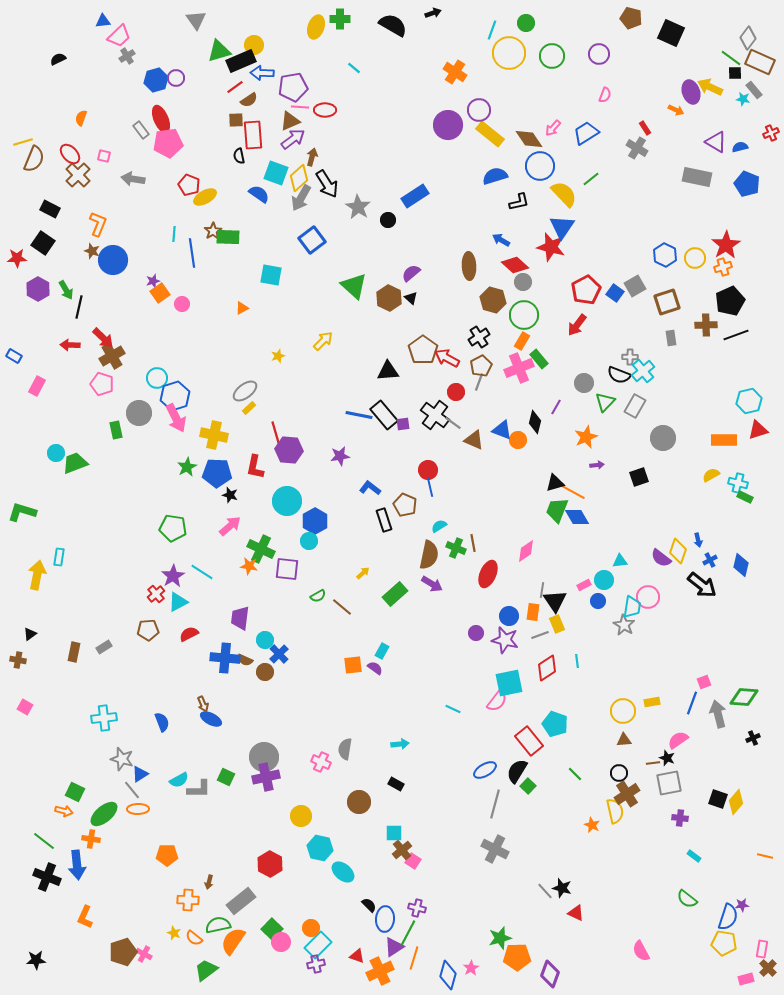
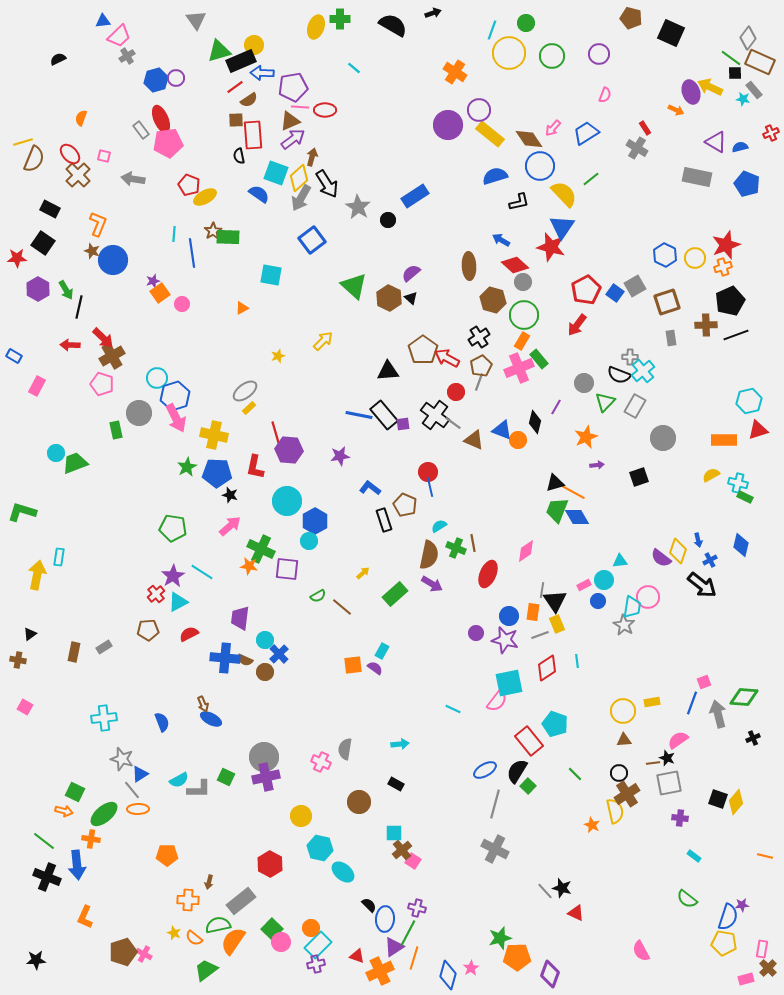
red star at (726, 245): rotated 12 degrees clockwise
red circle at (428, 470): moved 2 px down
blue diamond at (741, 565): moved 20 px up
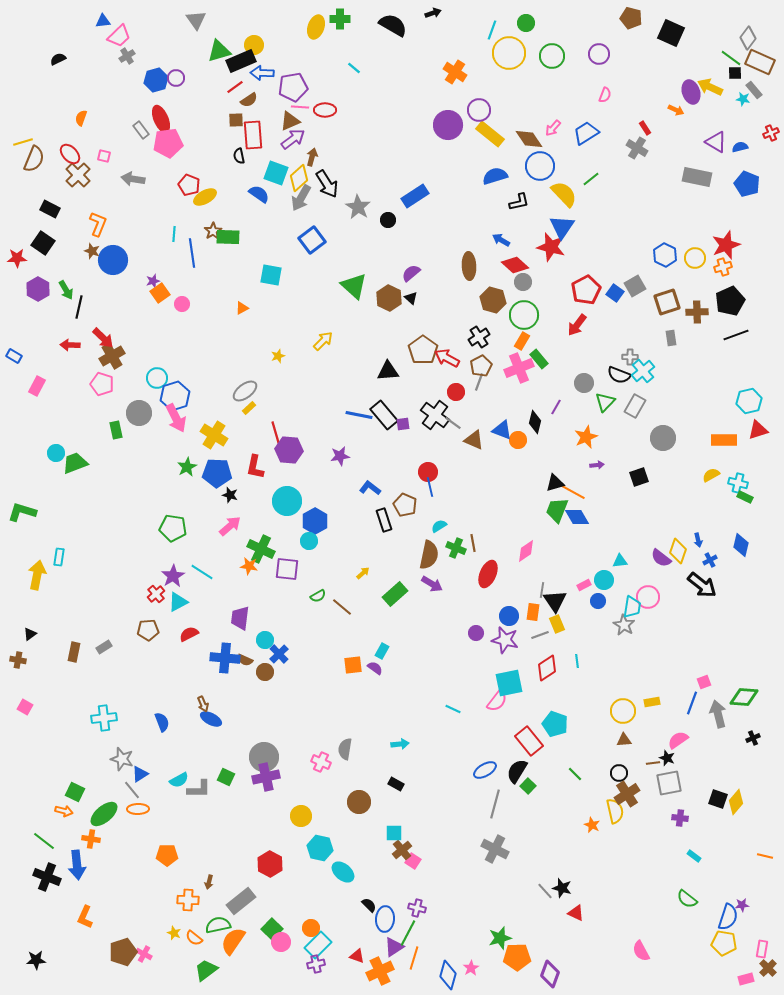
brown cross at (706, 325): moved 9 px left, 13 px up
yellow cross at (214, 435): rotated 20 degrees clockwise
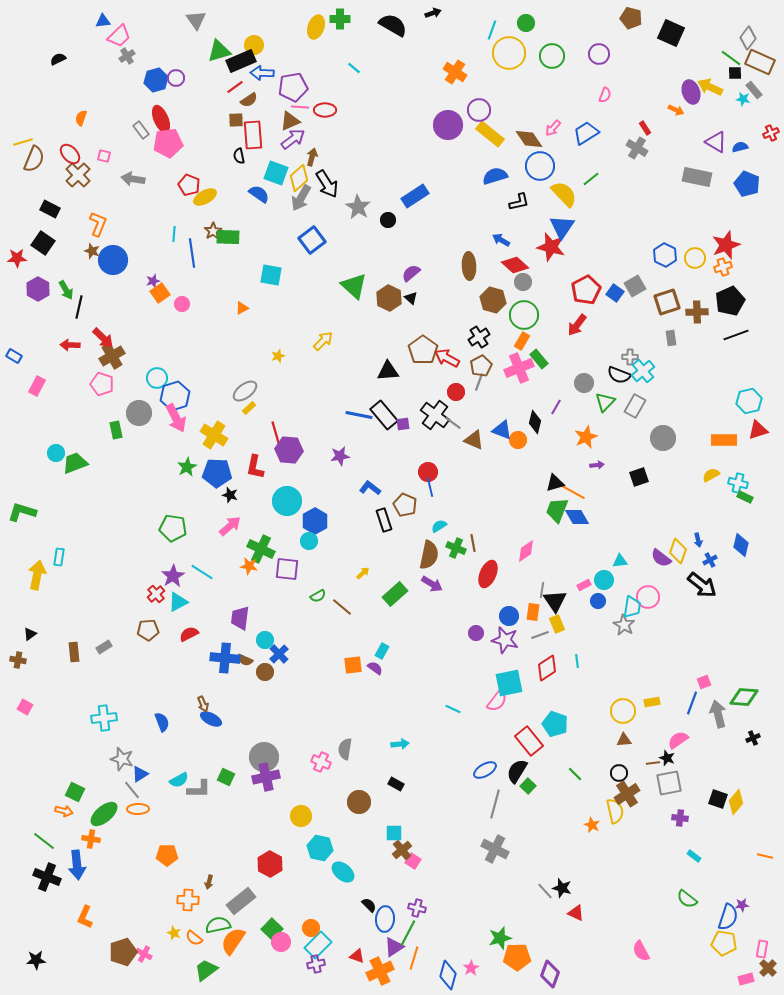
brown rectangle at (74, 652): rotated 18 degrees counterclockwise
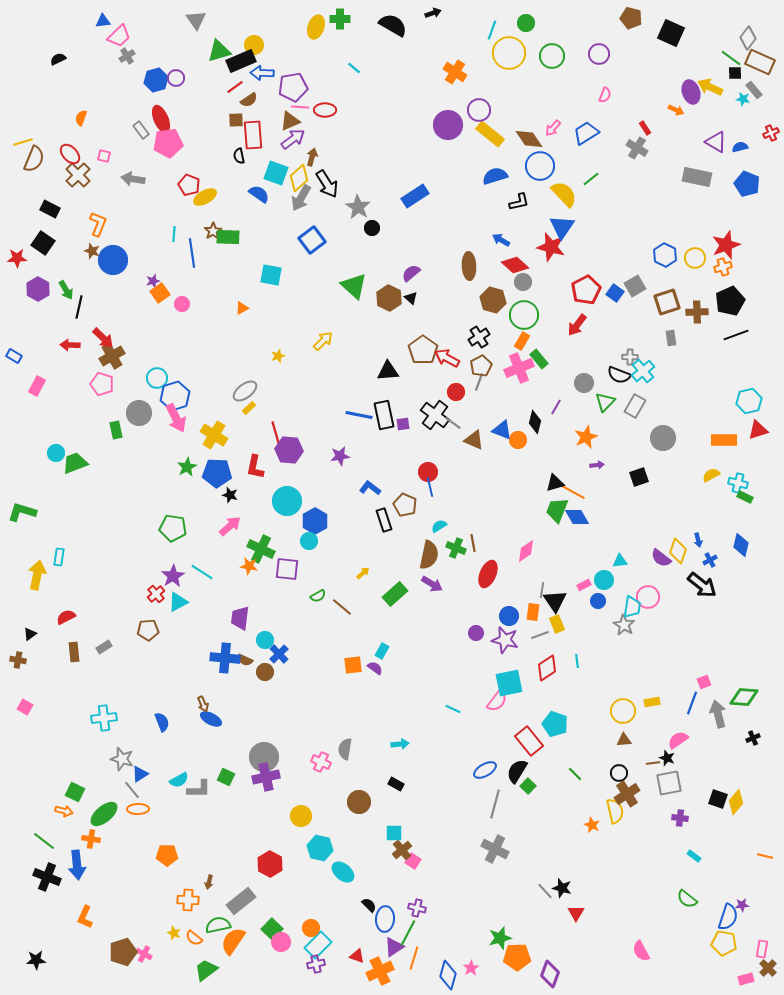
black circle at (388, 220): moved 16 px left, 8 px down
black rectangle at (384, 415): rotated 28 degrees clockwise
red semicircle at (189, 634): moved 123 px left, 17 px up
red triangle at (576, 913): rotated 36 degrees clockwise
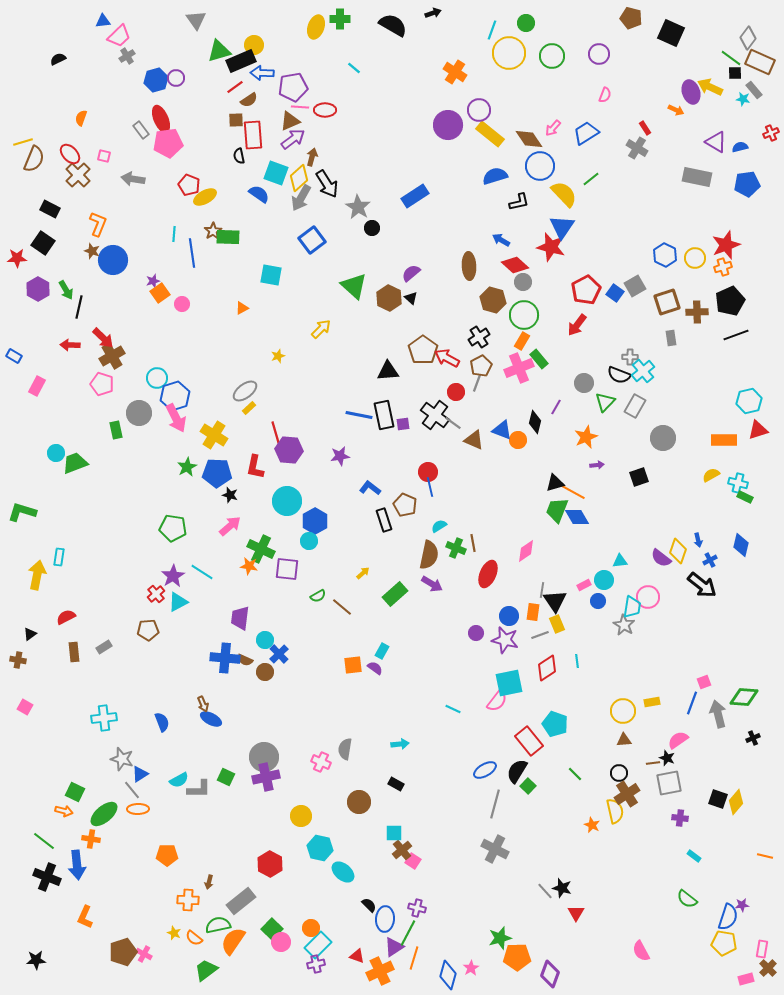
blue pentagon at (747, 184): rotated 30 degrees counterclockwise
yellow arrow at (323, 341): moved 2 px left, 12 px up
gray line at (479, 382): moved 2 px left, 1 px down
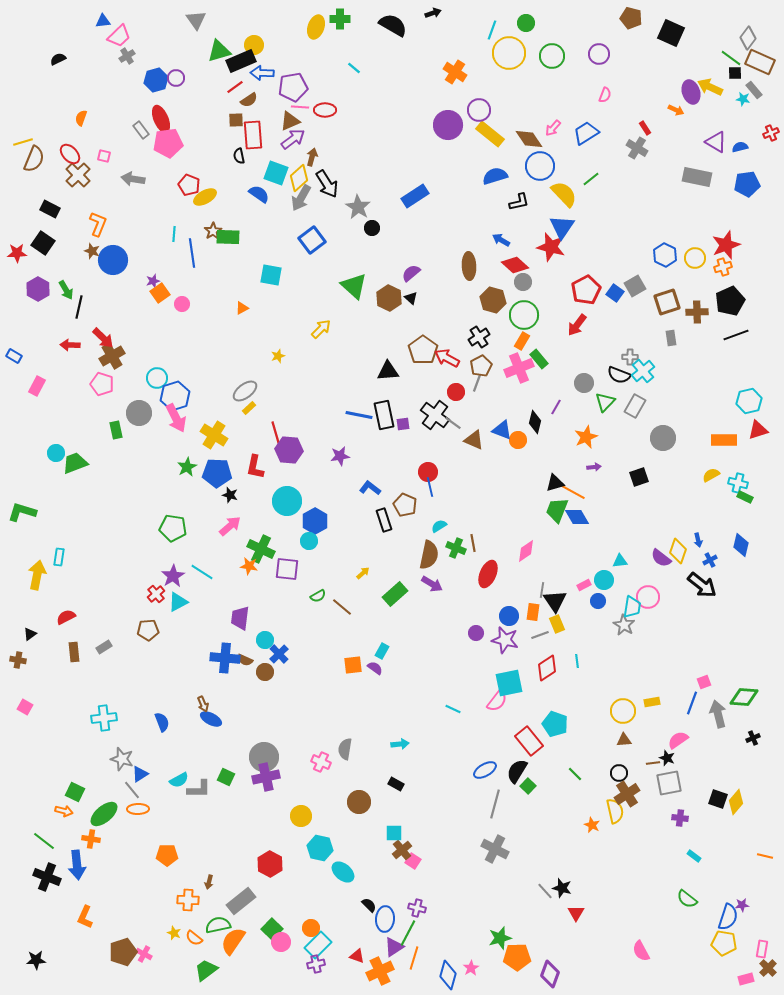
red star at (17, 258): moved 5 px up
purple arrow at (597, 465): moved 3 px left, 2 px down
